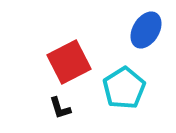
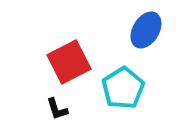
cyan pentagon: moved 1 px left
black L-shape: moved 3 px left, 1 px down
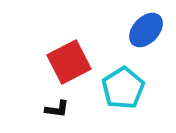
blue ellipse: rotated 12 degrees clockwise
black L-shape: rotated 65 degrees counterclockwise
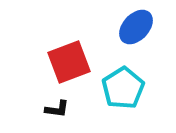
blue ellipse: moved 10 px left, 3 px up
red square: rotated 6 degrees clockwise
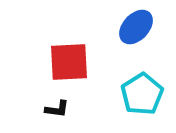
red square: rotated 18 degrees clockwise
cyan pentagon: moved 19 px right, 6 px down
